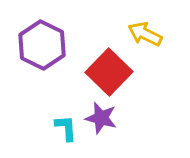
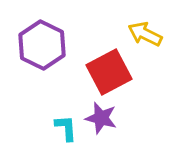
red square: rotated 18 degrees clockwise
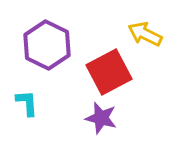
purple hexagon: moved 5 px right
cyan L-shape: moved 39 px left, 25 px up
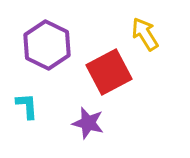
yellow arrow: rotated 32 degrees clockwise
cyan L-shape: moved 3 px down
purple star: moved 13 px left, 5 px down
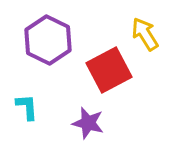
purple hexagon: moved 1 px right, 5 px up
red square: moved 2 px up
cyan L-shape: moved 1 px down
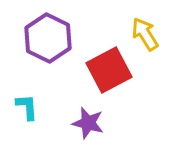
purple hexagon: moved 2 px up
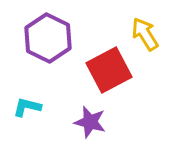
cyan L-shape: rotated 72 degrees counterclockwise
purple star: moved 2 px right, 1 px up
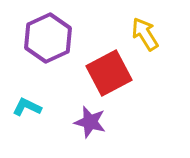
purple hexagon: rotated 9 degrees clockwise
red square: moved 3 px down
cyan L-shape: rotated 12 degrees clockwise
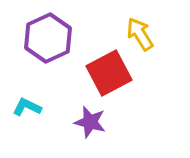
yellow arrow: moved 5 px left
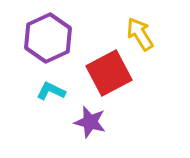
cyan L-shape: moved 24 px right, 16 px up
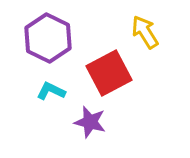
yellow arrow: moved 5 px right, 2 px up
purple hexagon: rotated 9 degrees counterclockwise
